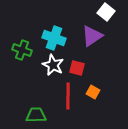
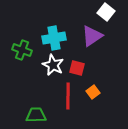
cyan cross: rotated 30 degrees counterclockwise
orange square: rotated 24 degrees clockwise
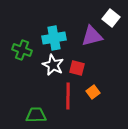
white square: moved 5 px right, 6 px down
purple triangle: rotated 20 degrees clockwise
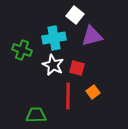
white square: moved 36 px left, 3 px up
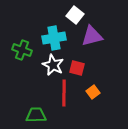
red line: moved 4 px left, 3 px up
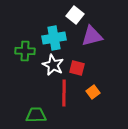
green cross: moved 3 px right, 1 px down; rotated 18 degrees counterclockwise
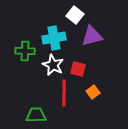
red square: moved 1 px right, 1 px down
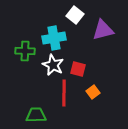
purple triangle: moved 11 px right, 6 px up
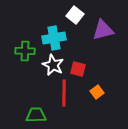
orange square: moved 4 px right
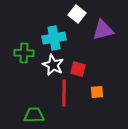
white square: moved 2 px right, 1 px up
green cross: moved 1 px left, 2 px down
orange square: rotated 32 degrees clockwise
green trapezoid: moved 2 px left
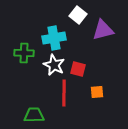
white square: moved 1 px right, 1 px down
white star: moved 1 px right
